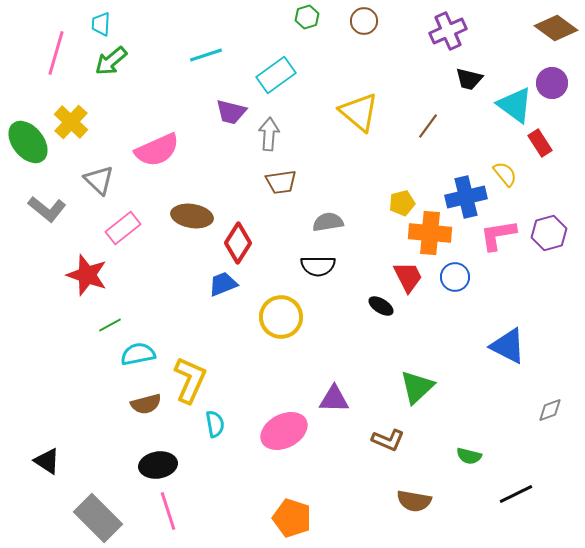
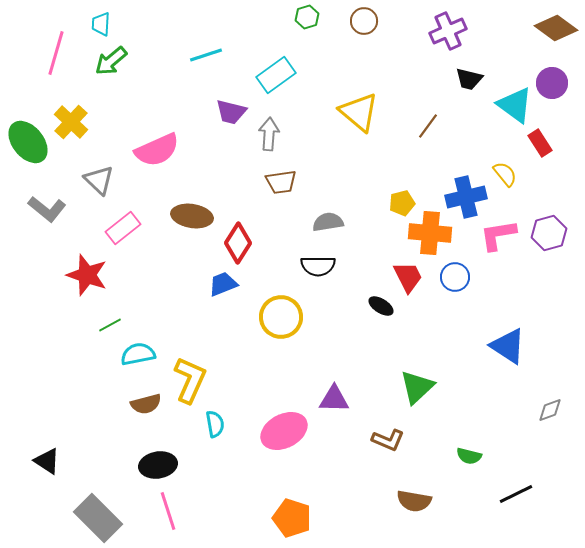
blue triangle at (508, 346): rotated 6 degrees clockwise
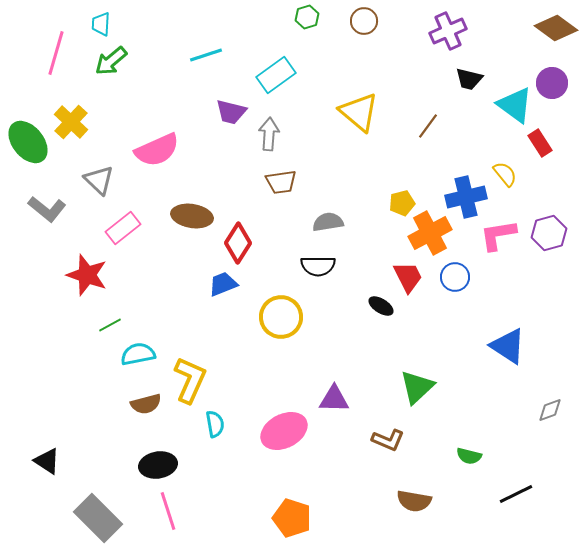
orange cross at (430, 233): rotated 33 degrees counterclockwise
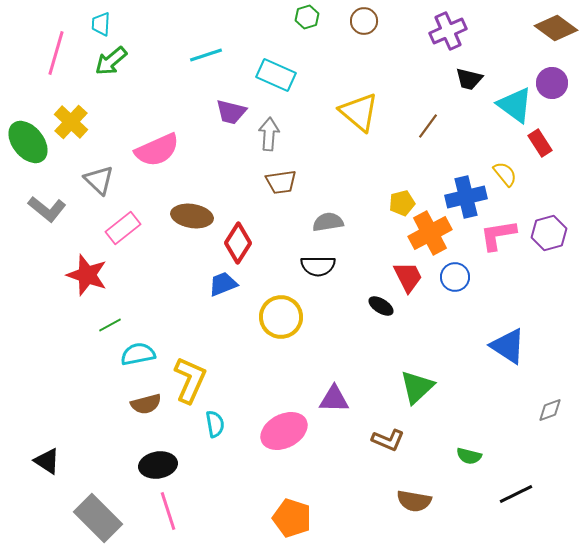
cyan rectangle at (276, 75): rotated 60 degrees clockwise
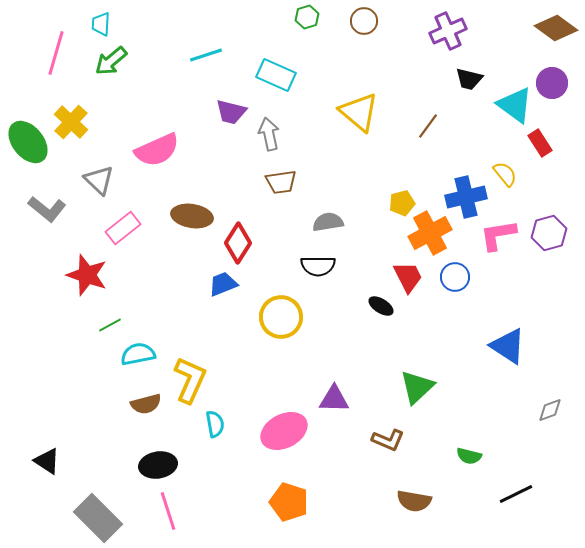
gray arrow at (269, 134): rotated 16 degrees counterclockwise
orange pentagon at (292, 518): moved 3 px left, 16 px up
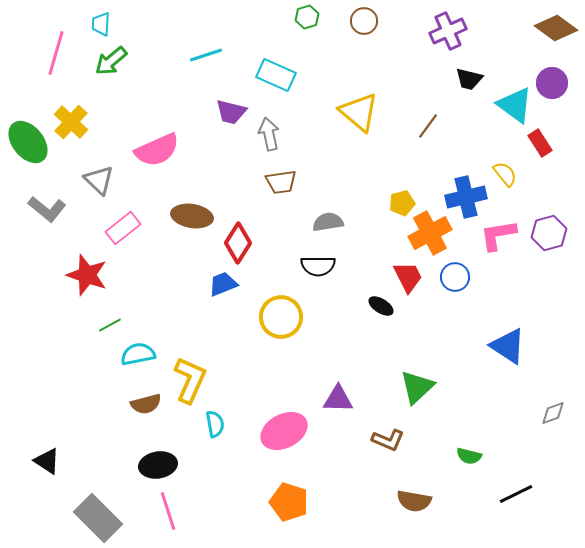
purple triangle at (334, 399): moved 4 px right
gray diamond at (550, 410): moved 3 px right, 3 px down
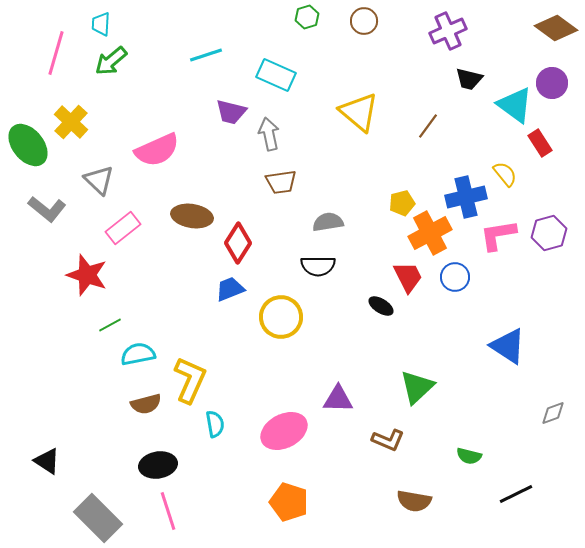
green ellipse at (28, 142): moved 3 px down
blue trapezoid at (223, 284): moved 7 px right, 5 px down
